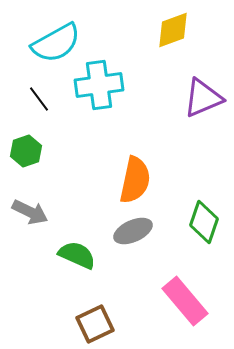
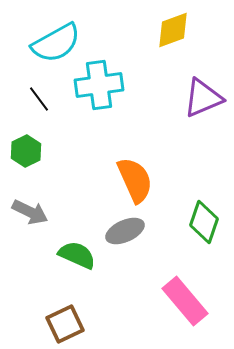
green hexagon: rotated 8 degrees counterclockwise
orange semicircle: rotated 36 degrees counterclockwise
gray ellipse: moved 8 px left
brown square: moved 30 px left
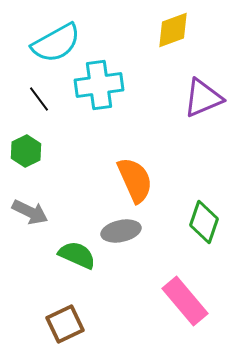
gray ellipse: moved 4 px left; rotated 12 degrees clockwise
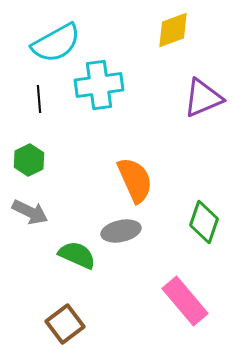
black line: rotated 32 degrees clockwise
green hexagon: moved 3 px right, 9 px down
brown square: rotated 12 degrees counterclockwise
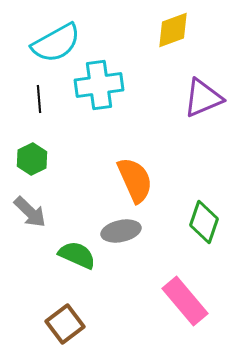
green hexagon: moved 3 px right, 1 px up
gray arrow: rotated 18 degrees clockwise
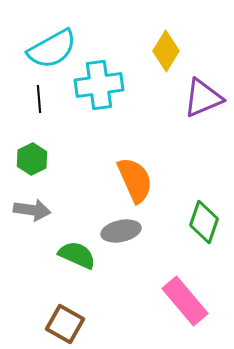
yellow diamond: moved 7 px left, 21 px down; rotated 39 degrees counterclockwise
cyan semicircle: moved 4 px left, 6 px down
gray arrow: moved 2 px right, 2 px up; rotated 36 degrees counterclockwise
brown square: rotated 24 degrees counterclockwise
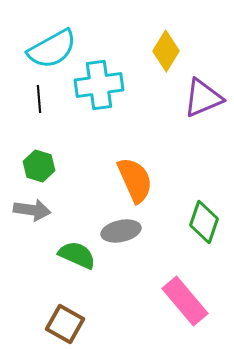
green hexagon: moved 7 px right, 7 px down; rotated 16 degrees counterclockwise
